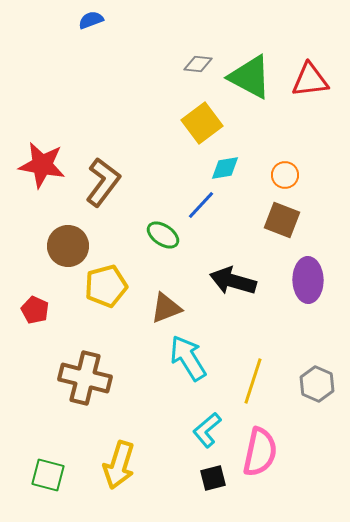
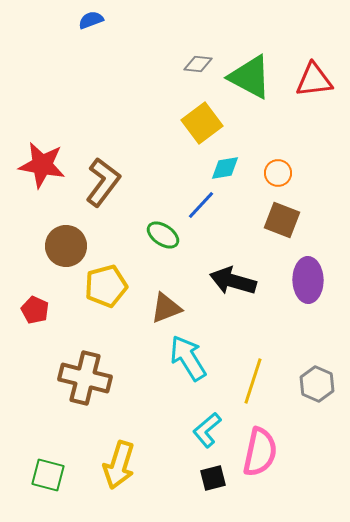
red triangle: moved 4 px right
orange circle: moved 7 px left, 2 px up
brown circle: moved 2 px left
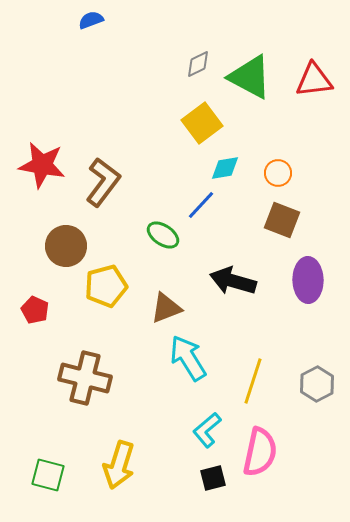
gray diamond: rotated 32 degrees counterclockwise
gray hexagon: rotated 8 degrees clockwise
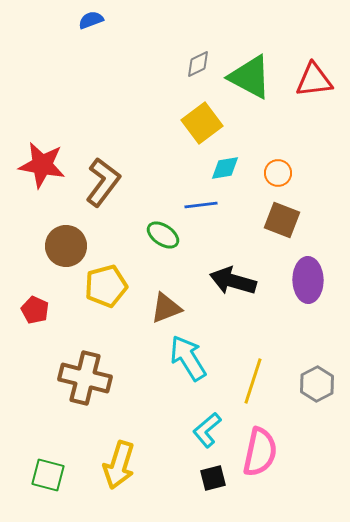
blue line: rotated 40 degrees clockwise
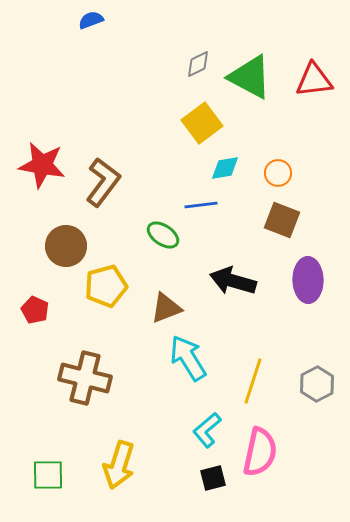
green square: rotated 16 degrees counterclockwise
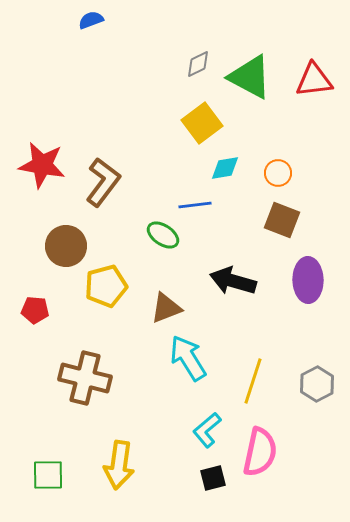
blue line: moved 6 px left
red pentagon: rotated 20 degrees counterclockwise
yellow arrow: rotated 9 degrees counterclockwise
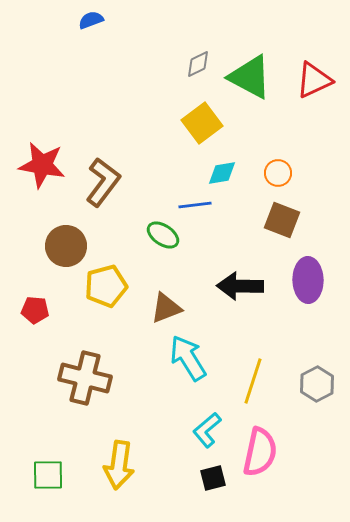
red triangle: rotated 18 degrees counterclockwise
cyan diamond: moved 3 px left, 5 px down
black arrow: moved 7 px right, 5 px down; rotated 15 degrees counterclockwise
